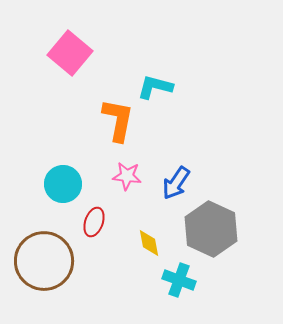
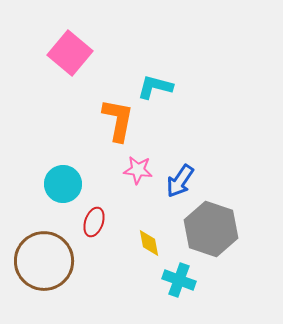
pink star: moved 11 px right, 6 px up
blue arrow: moved 4 px right, 2 px up
gray hexagon: rotated 6 degrees counterclockwise
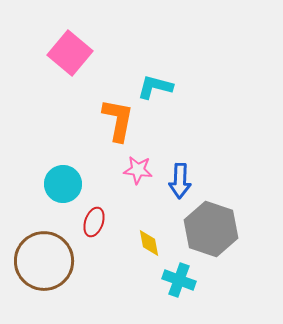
blue arrow: rotated 32 degrees counterclockwise
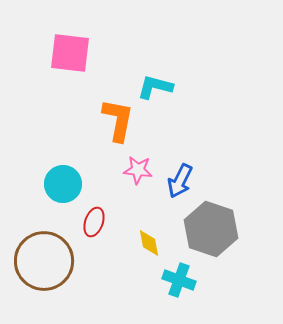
pink square: rotated 33 degrees counterclockwise
blue arrow: rotated 24 degrees clockwise
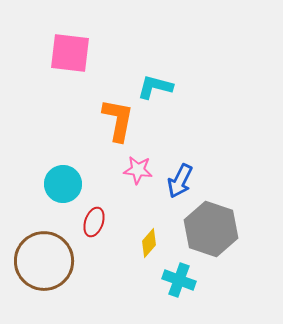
yellow diamond: rotated 52 degrees clockwise
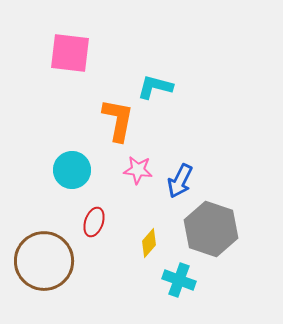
cyan circle: moved 9 px right, 14 px up
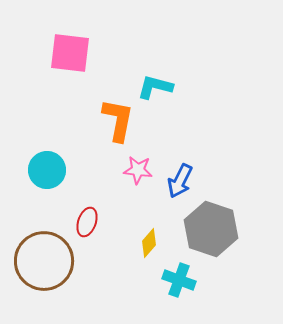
cyan circle: moved 25 px left
red ellipse: moved 7 px left
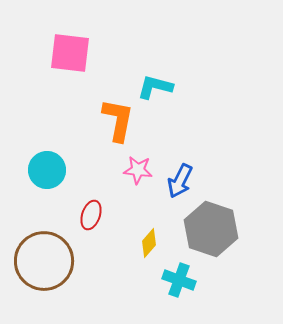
red ellipse: moved 4 px right, 7 px up
